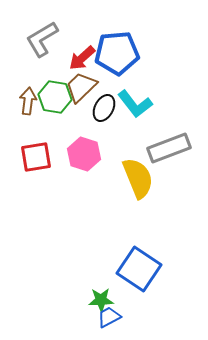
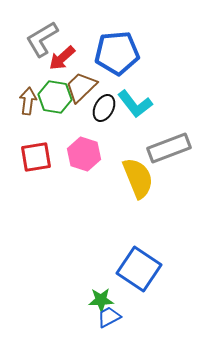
red arrow: moved 20 px left
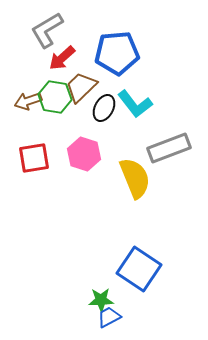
gray L-shape: moved 5 px right, 9 px up
brown arrow: rotated 116 degrees counterclockwise
red square: moved 2 px left, 1 px down
yellow semicircle: moved 3 px left
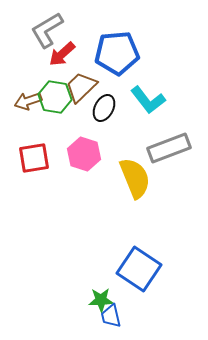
red arrow: moved 4 px up
cyan L-shape: moved 13 px right, 4 px up
blue trapezoid: moved 2 px right, 1 px up; rotated 75 degrees counterclockwise
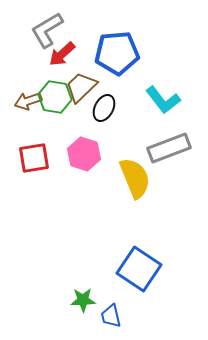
cyan L-shape: moved 15 px right
green star: moved 18 px left
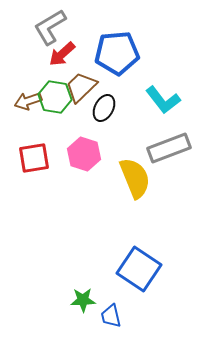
gray L-shape: moved 3 px right, 3 px up
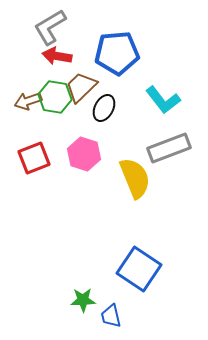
red arrow: moved 5 px left, 2 px down; rotated 52 degrees clockwise
red square: rotated 12 degrees counterclockwise
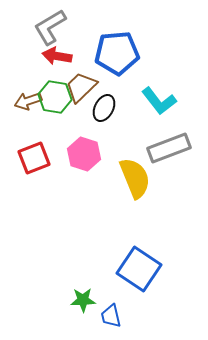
cyan L-shape: moved 4 px left, 1 px down
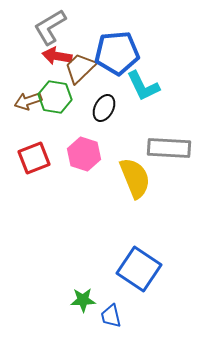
brown trapezoid: moved 1 px left, 19 px up
cyan L-shape: moved 16 px left, 15 px up; rotated 12 degrees clockwise
gray rectangle: rotated 24 degrees clockwise
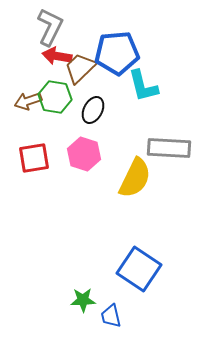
gray L-shape: rotated 147 degrees clockwise
cyan L-shape: rotated 12 degrees clockwise
black ellipse: moved 11 px left, 2 px down
red square: rotated 12 degrees clockwise
yellow semicircle: rotated 48 degrees clockwise
